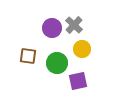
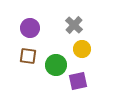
purple circle: moved 22 px left
green circle: moved 1 px left, 2 px down
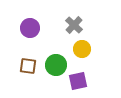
brown square: moved 10 px down
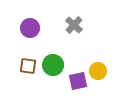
yellow circle: moved 16 px right, 22 px down
green circle: moved 3 px left
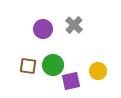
purple circle: moved 13 px right, 1 px down
purple square: moved 7 px left
